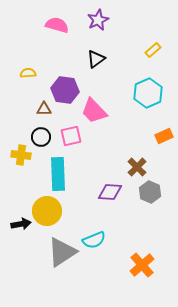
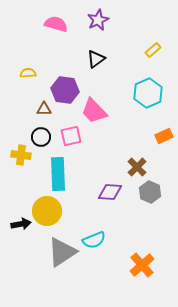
pink semicircle: moved 1 px left, 1 px up
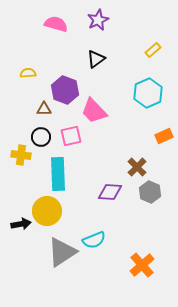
purple hexagon: rotated 12 degrees clockwise
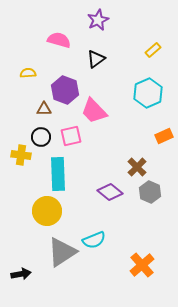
pink semicircle: moved 3 px right, 16 px down
purple diamond: rotated 35 degrees clockwise
black arrow: moved 50 px down
